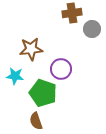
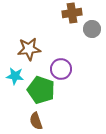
brown star: moved 2 px left
green pentagon: moved 2 px left, 3 px up
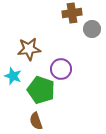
cyan star: moved 2 px left; rotated 12 degrees clockwise
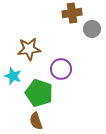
green pentagon: moved 2 px left, 3 px down
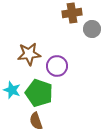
brown star: moved 5 px down
purple circle: moved 4 px left, 3 px up
cyan star: moved 1 px left, 14 px down
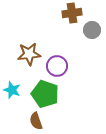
gray circle: moved 1 px down
green pentagon: moved 6 px right, 1 px down
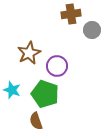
brown cross: moved 1 px left, 1 px down
brown star: moved 1 px up; rotated 20 degrees counterclockwise
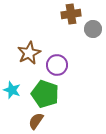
gray circle: moved 1 px right, 1 px up
purple circle: moved 1 px up
brown semicircle: rotated 54 degrees clockwise
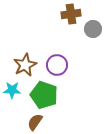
brown star: moved 4 px left, 12 px down
cyan star: rotated 18 degrees counterclockwise
green pentagon: moved 1 px left, 1 px down
brown semicircle: moved 1 px left, 1 px down
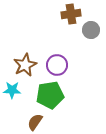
gray circle: moved 2 px left, 1 px down
green pentagon: moved 6 px right; rotated 28 degrees counterclockwise
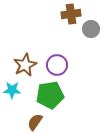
gray circle: moved 1 px up
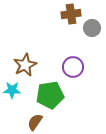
gray circle: moved 1 px right, 1 px up
purple circle: moved 16 px right, 2 px down
